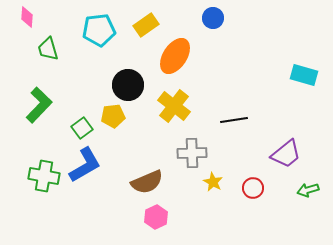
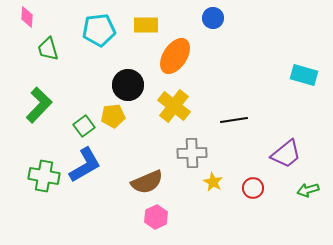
yellow rectangle: rotated 35 degrees clockwise
green square: moved 2 px right, 2 px up
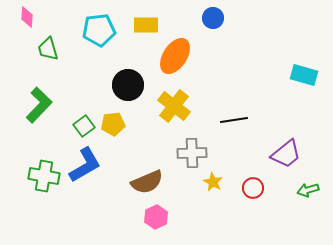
yellow pentagon: moved 8 px down
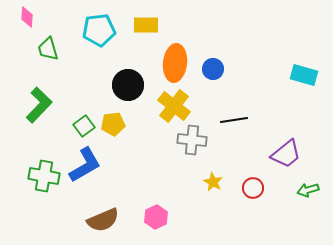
blue circle: moved 51 px down
orange ellipse: moved 7 px down; rotated 27 degrees counterclockwise
gray cross: moved 13 px up; rotated 8 degrees clockwise
brown semicircle: moved 44 px left, 38 px down
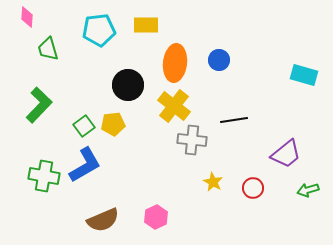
blue circle: moved 6 px right, 9 px up
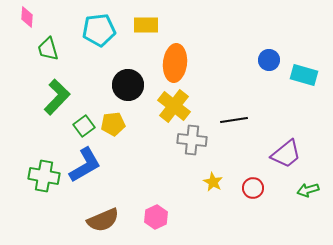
blue circle: moved 50 px right
green L-shape: moved 18 px right, 8 px up
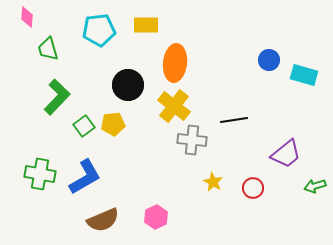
blue L-shape: moved 12 px down
green cross: moved 4 px left, 2 px up
green arrow: moved 7 px right, 4 px up
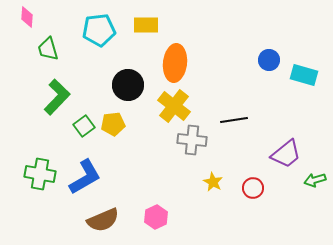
green arrow: moved 6 px up
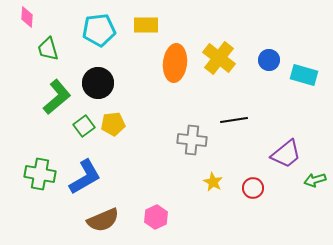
black circle: moved 30 px left, 2 px up
green L-shape: rotated 6 degrees clockwise
yellow cross: moved 45 px right, 48 px up
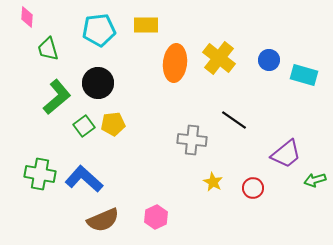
black line: rotated 44 degrees clockwise
blue L-shape: moved 1 px left, 2 px down; rotated 108 degrees counterclockwise
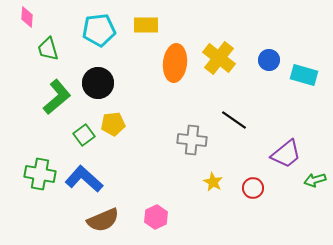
green square: moved 9 px down
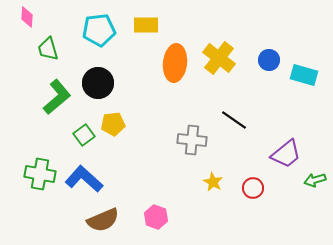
pink hexagon: rotated 15 degrees counterclockwise
